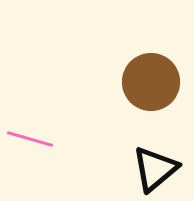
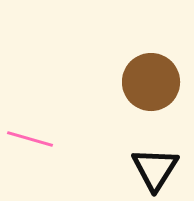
black triangle: rotated 18 degrees counterclockwise
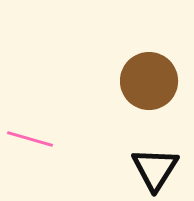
brown circle: moved 2 px left, 1 px up
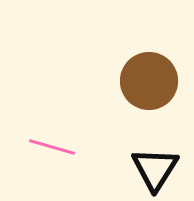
pink line: moved 22 px right, 8 px down
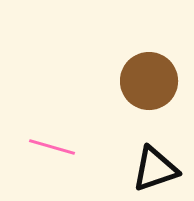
black triangle: rotated 39 degrees clockwise
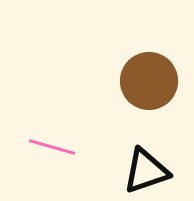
black triangle: moved 9 px left, 2 px down
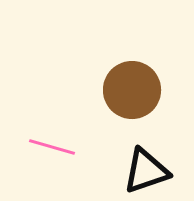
brown circle: moved 17 px left, 9 px down
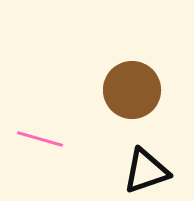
pink line: moved 12 px left, 8 px up
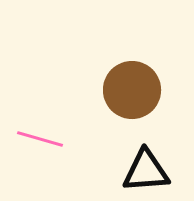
black triangle: rotated 15 degrees clockwise
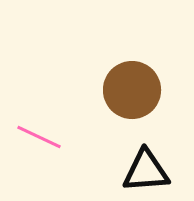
pink line: moved 1 px left, 2 px up; rotated 9 degrees clockwise
